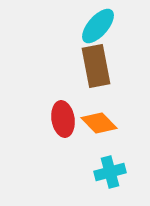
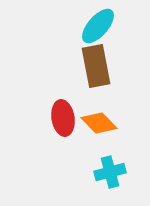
red ellipse: moved 1 px up
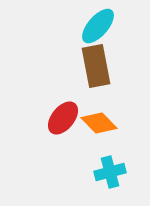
red ellipse: rotated 48 degrees clockwise
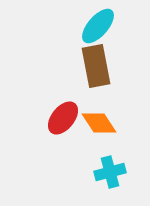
orange diamond: rotated 12 degrees clockwise
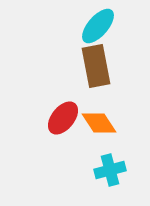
cyan cross: moved 2 px up
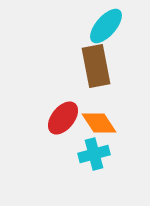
cyan ellipse: moved 8 px right
cyan cross: moved 16 px left, 16 px up
